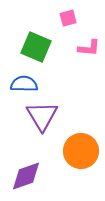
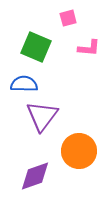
purple triangle: rotated 8 degrees clockwise
orange circle: moved 2 px left
purple diamond: moved 9 px right
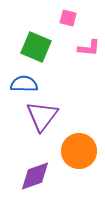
pink square: rotated 30 degrees clockwise
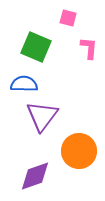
pink L-shape: rotated 90 degrees counterclockwise
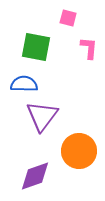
green square: rotated 12 degrees counterclockwise
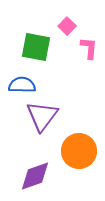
pink square: moved 1 px left, 8 px down; rotated 30 degrees clockwise
blue semicircle: moved 2 px left, 1 px down
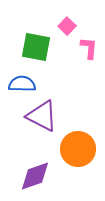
blue semicircle: moved 1 px up
purple triangle: rotated 40 degrees counterclockwise
orange circle: moved 1 px left, 2 px up
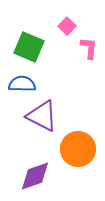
green square: moved 7 px left; rotated 12 degrees clockwise
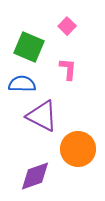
pink L-shape: moved 21 px left, 21 px down
